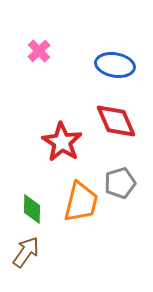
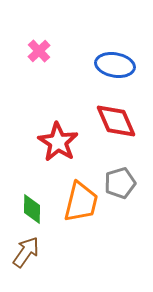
red star: moved 4 px left
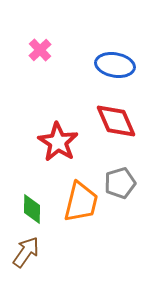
pink cross: moved 1 px right, 1 px up
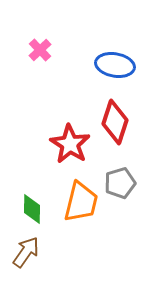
red diamond: moved 1 px left, 1 px down; rotated 42 degrees clockwise
red star: moved 12 px right, 2 px down
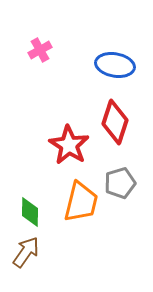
pink cross: rotated 15 degrees clockwise
red star: moved 1 px left, 1 px down
green diamond: moved 2 px left, 3 px down
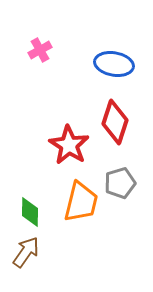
blue ellipse: moved 1 px left, 1 px up
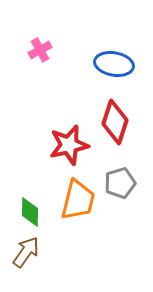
red star: rotated 27 degrees clockwise
orange trapezoid: moved 3 px left, 2 px up
